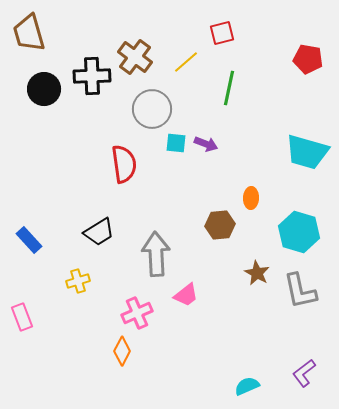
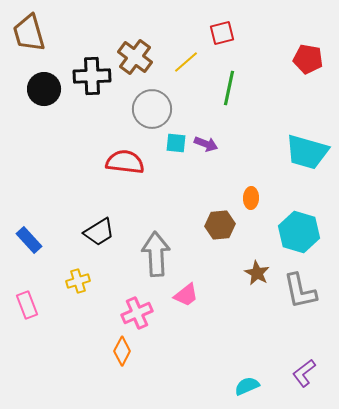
red semicircle: moved 1 px right, 2 px up; rotated 75 degrees counterclockwise
pink rectangle: moved 5 px right, 12 px up
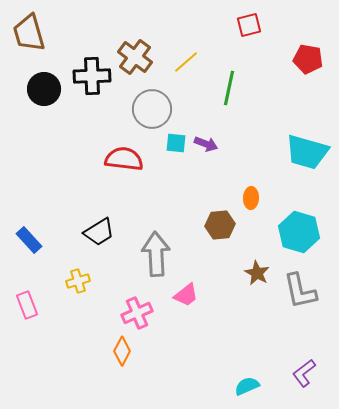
red square: moved 27 px right, 8 px up
red semicircle: moved 1 px left, 3 px up
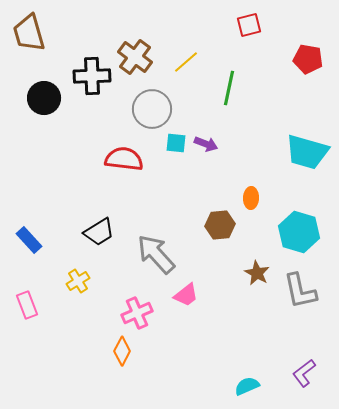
black circle: moved 9 px down
gray arrow: rotated 39 degrees counterclockwise
yellow cross: rotated 15 degrees counterclockwise
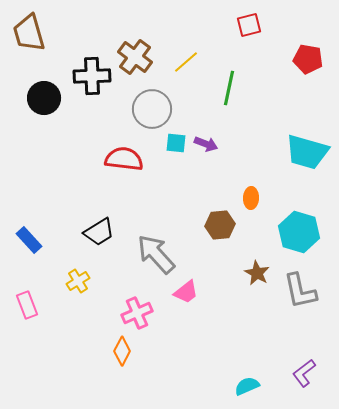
pink trapezoid: moved 3 px up
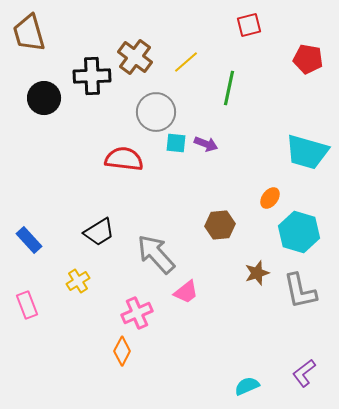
gray circle: moved 4 px right, 3 px down
orange ellipse: moved 19 px right; rotated 35 degrees clockwise
brown star: rotated 25 degrees clockwise
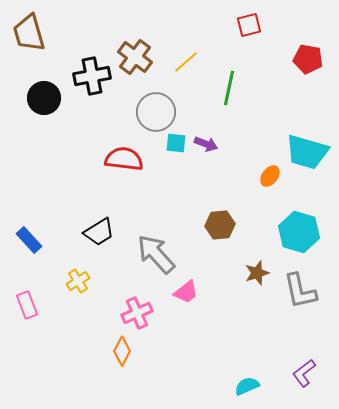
black cross: rotated 9 degrees counterclockwise
orange ellipse: moved 22 px up
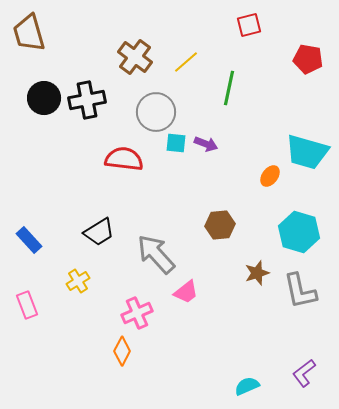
black cross: moved 5 px left, 24 px down
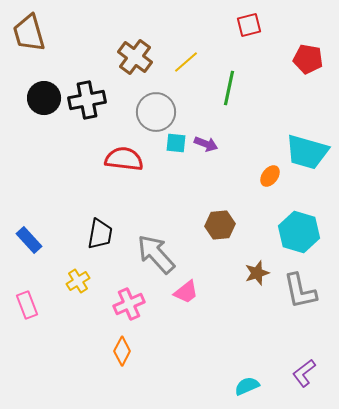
black trapezoid: moved 1 px right, 2 px down; rotated 48 degrees counterclockwise
pink cross: moved 8 px left, 9 px up
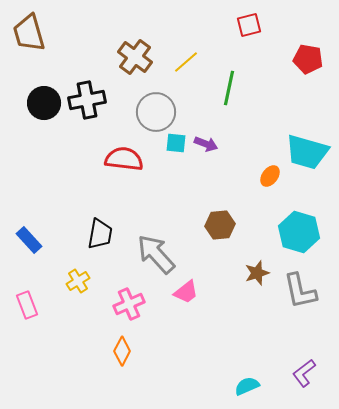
black circle: moved 5 px down
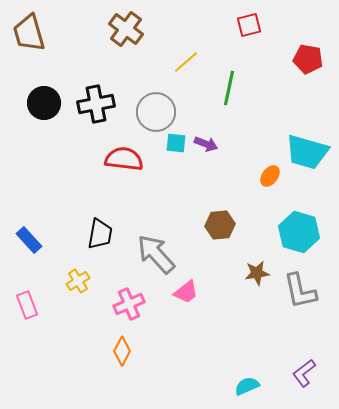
brown cross: moved 9 px left, 28 px up
black cross: moved 9 px right, 4 px down
brown star: rotated 10 degrees clockwise
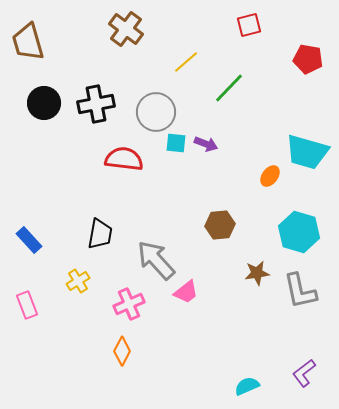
brown trapezoid: moved 1 px left, 9 px down
green line: rotated 32 degrees clockwise
gray arrow: moved 6 px down
